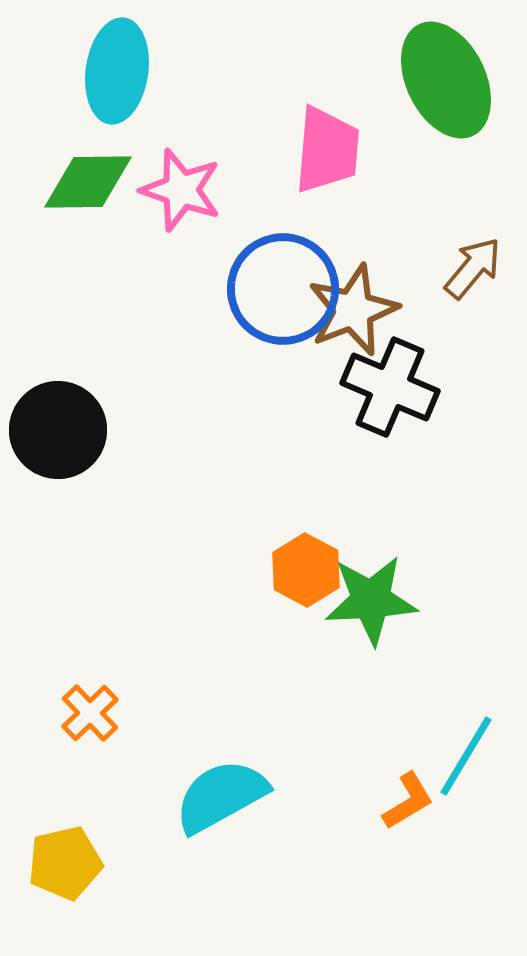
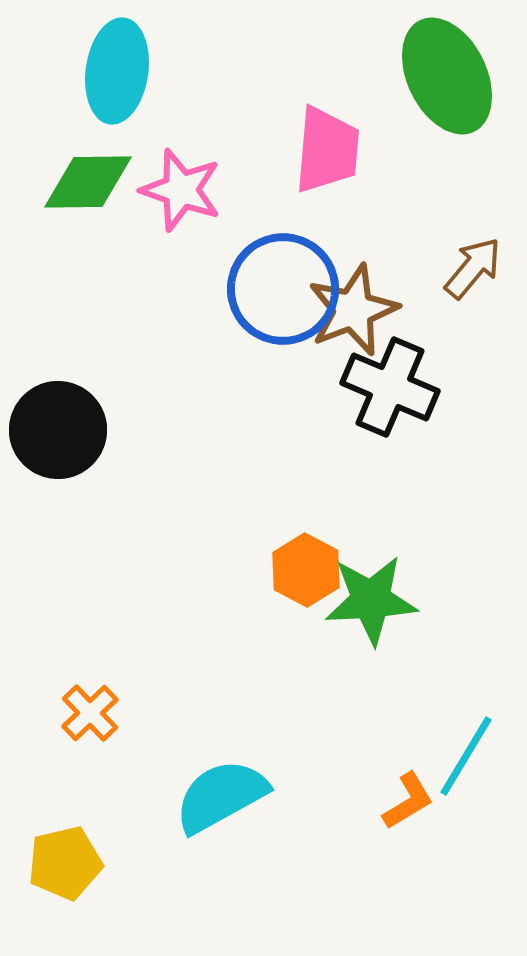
green ellipse: moved 1 px right, 4 px up
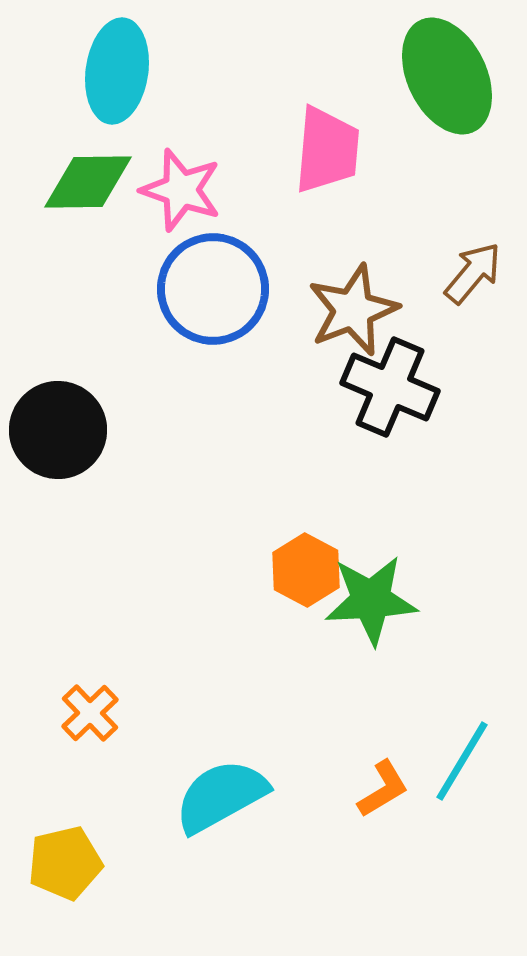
brown arrow: moved 5 px down
blue circle: moved 70 px left
cyan line: moved 4 px left, 5 px down
orange L-shape: moved 25 px left, 12 px up
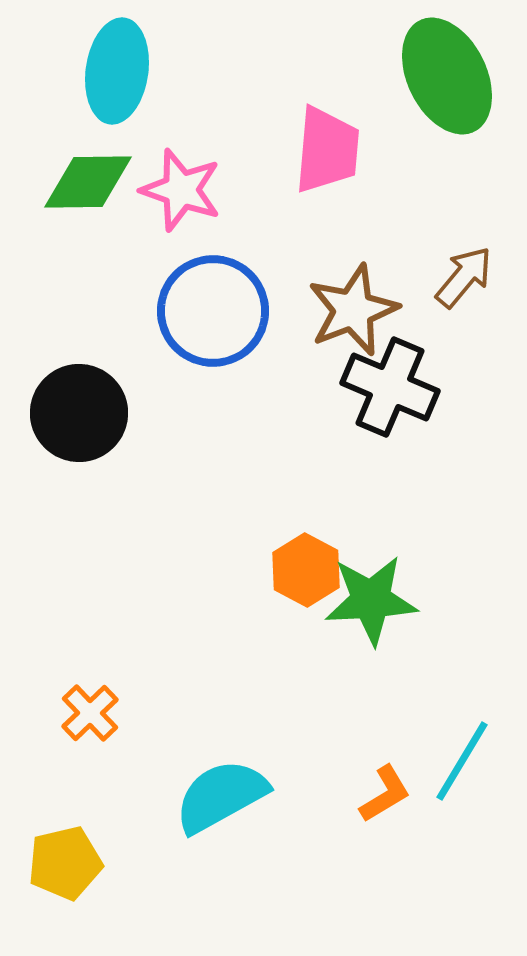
brown arrow: moved 9 px left, 4 px down
blue circle: moved 22 px down
black circle: moved 21 px right, 17 px up
orange L-shape: moved 2 px right, 5 px down
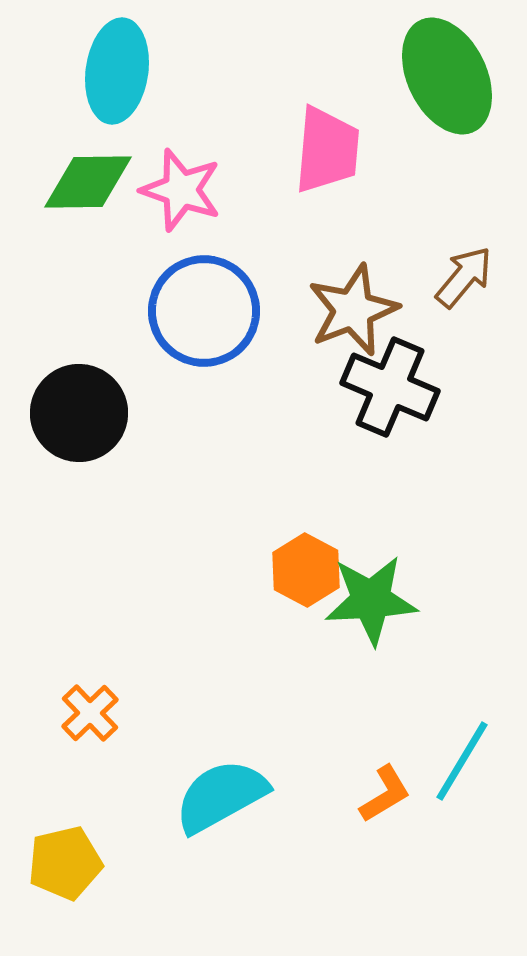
blue circle: moved 9 px left
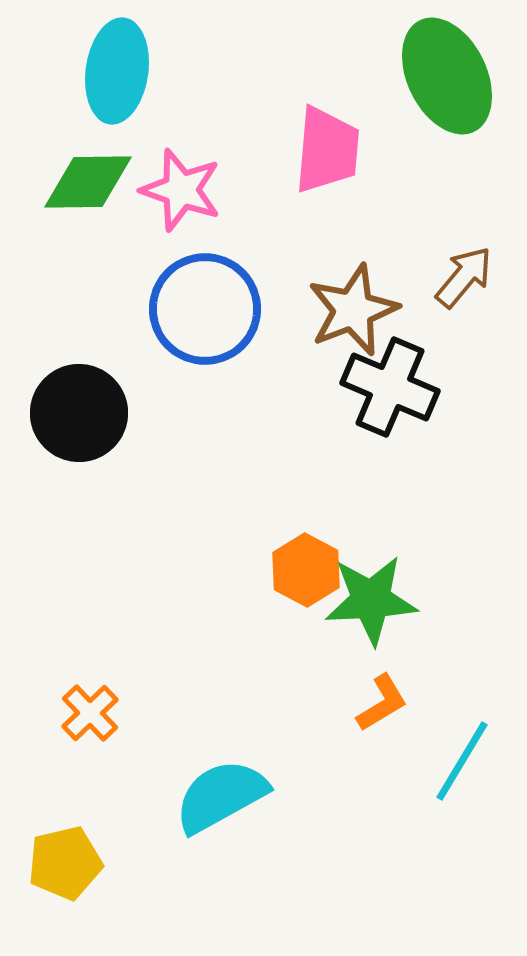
blue circle: moved 1 px right, 2 px up
orange L-shape: moved 3 px left, 91 px up
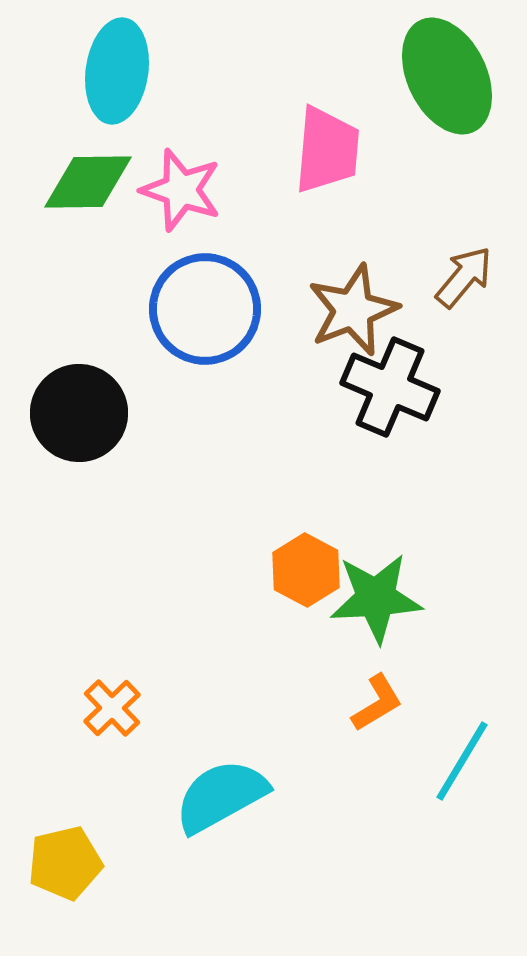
green star: moved 5 px right, 2 px up
orange L-shape: moved 5 px left
orange cross: moved 22 px right, 5 px up
